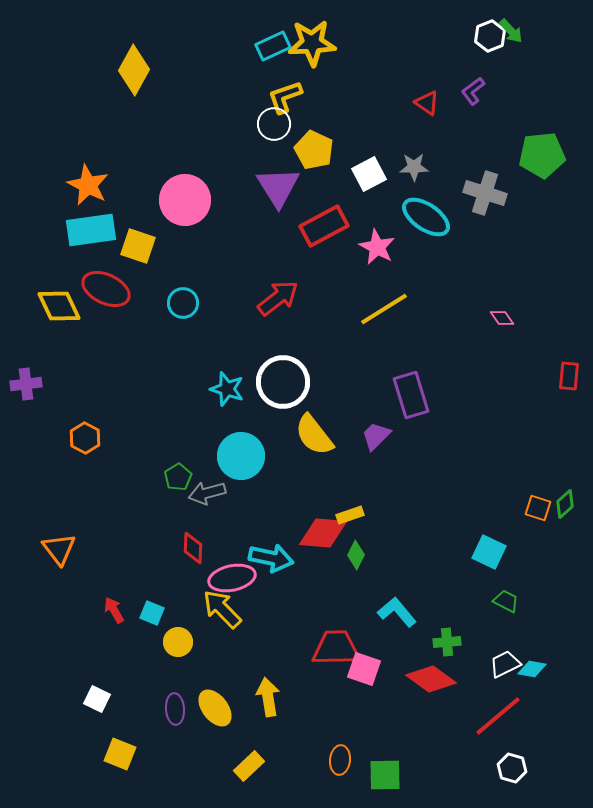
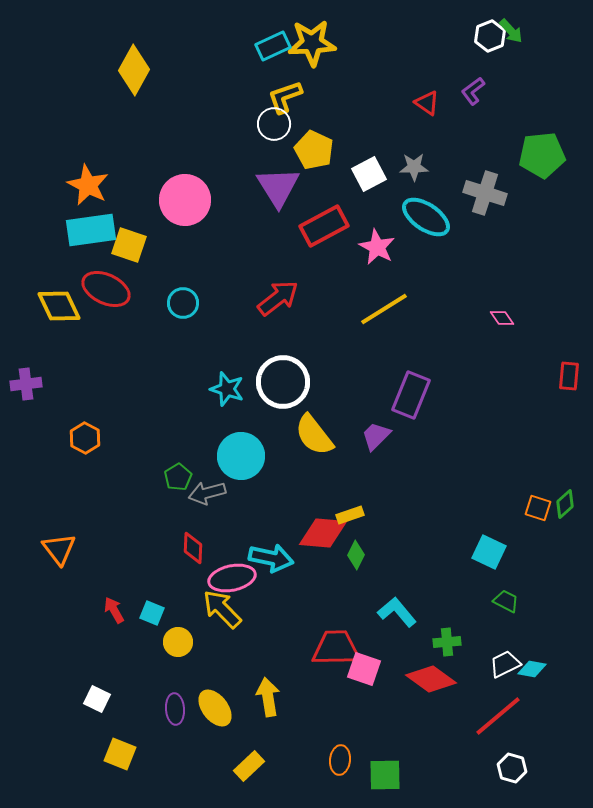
yellow square at (138, 246): moved 9 px left, 1 px up
purple rectangle at (411, 395): rotated 39 degrees clockwise
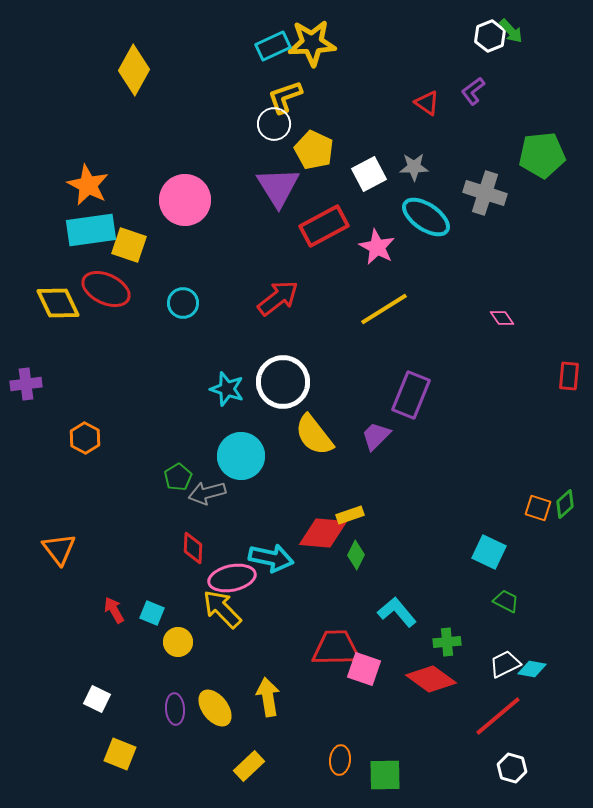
yellow diamond at (59, 306): moved 1 px left, 3 px up
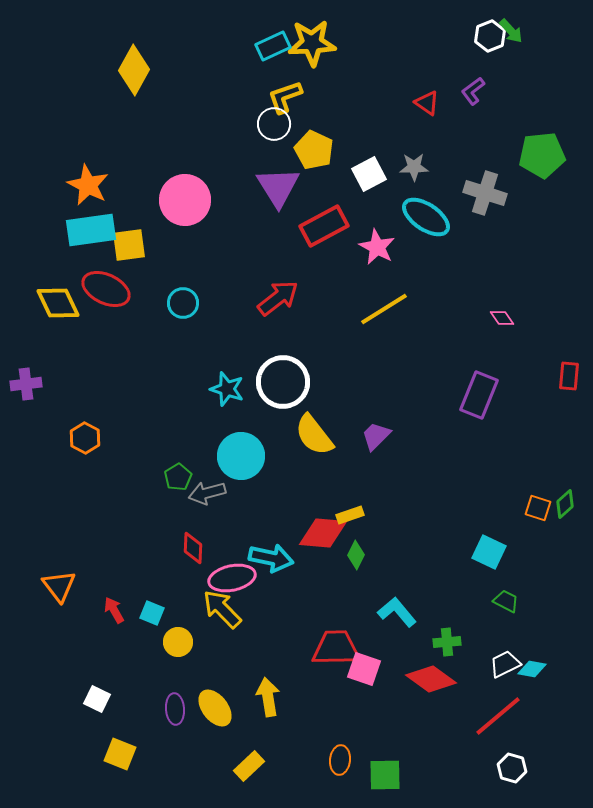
yellow square at (129, 245): rotated 27 degrees counterclockwise
purple rectangle at (411, 395): moved 68 px right
orange triangle at (59, 549): moved 37 px down
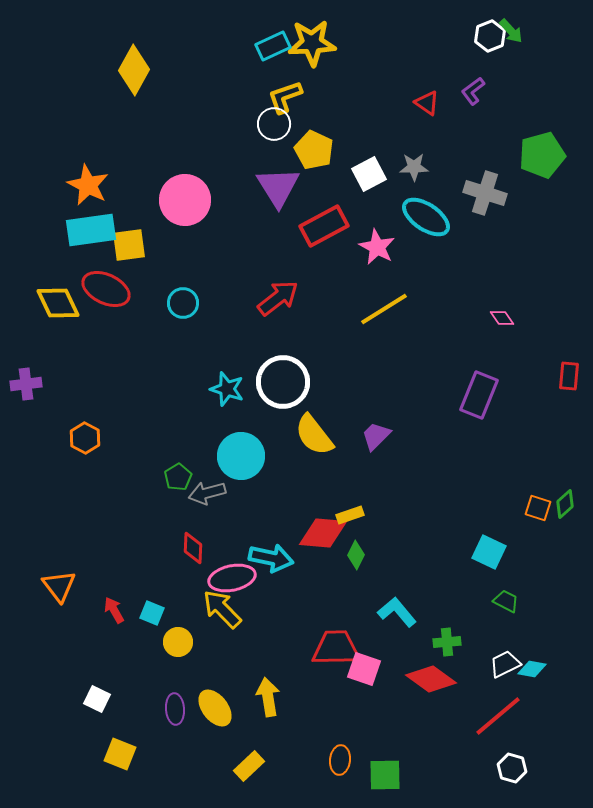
green pentagon at (542, 155): rotated 9 degrees counterclockwise
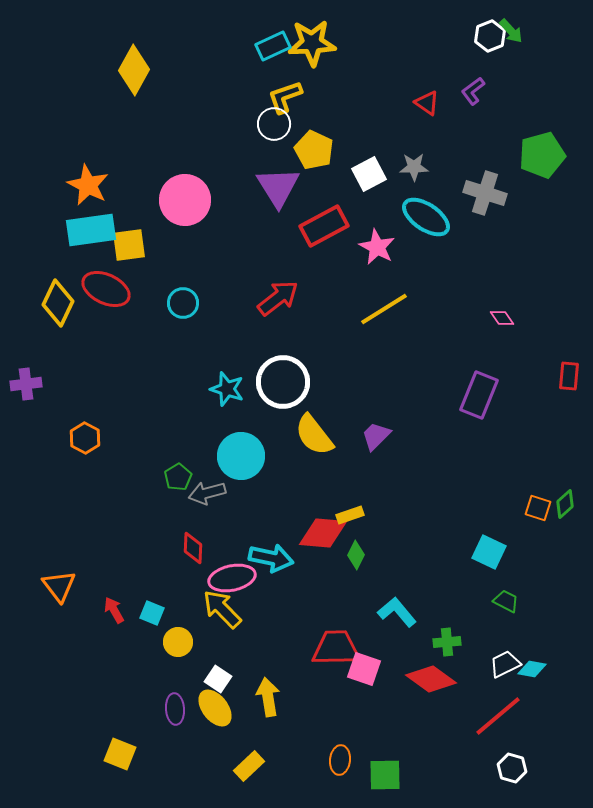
yellow diamond at (58, 303): rotated 51 degrees clockwise
white square at (97, 699): moved 121 px right, 20 px up; rotated 8 degrees clockwise
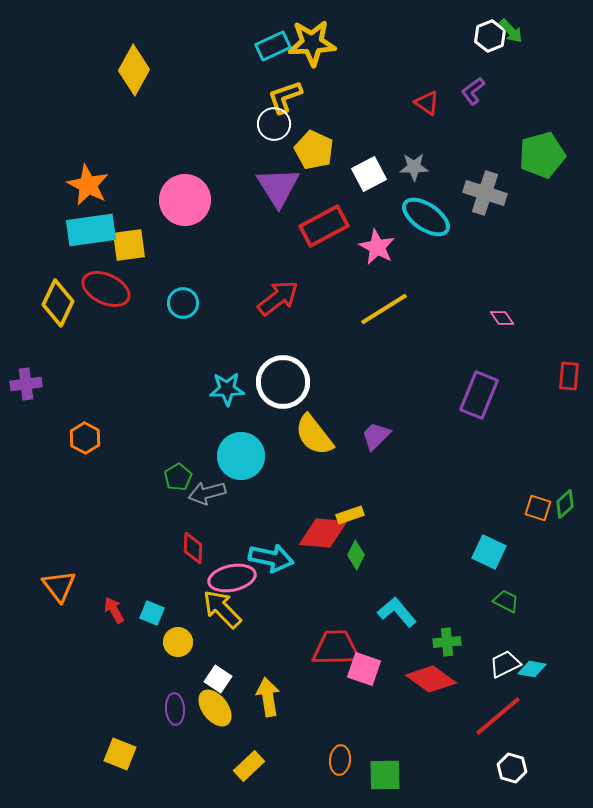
cyan star at (227, 389): rotated 20 degrees counterclockwise
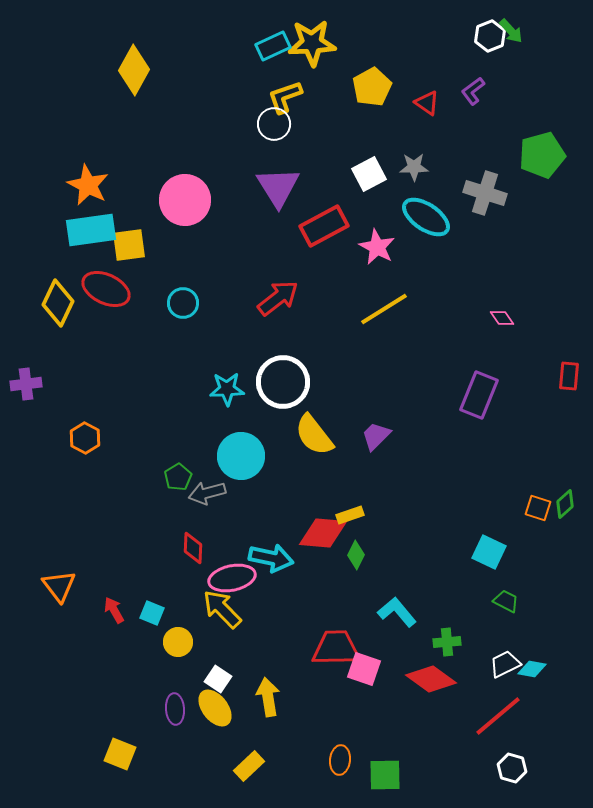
yellow pentagon at (314, 150): moved 58 px right, 63 px up; rotated 18 degrees clockwise
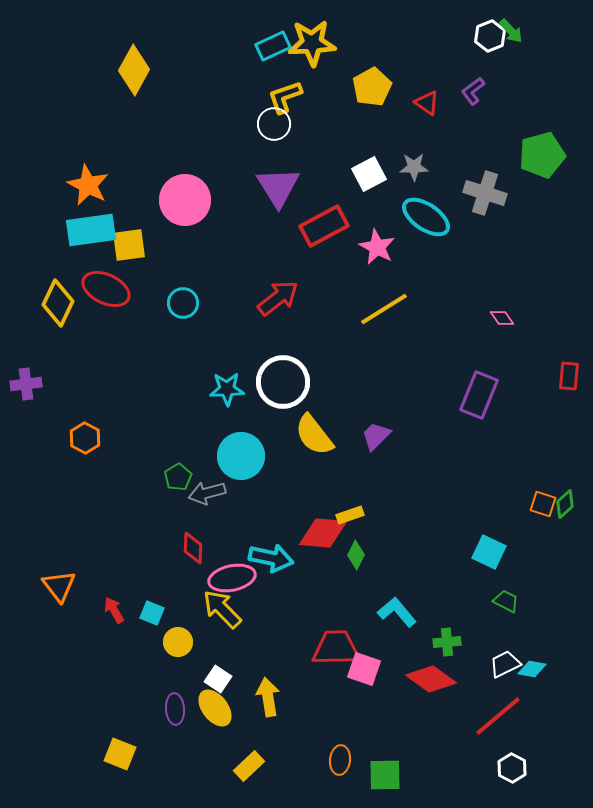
orange square at (538, 508): moved 5 px right, 4 px up
white hexagon at (512, 768): rotated 12 degrees clockwise
